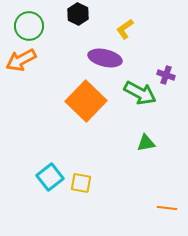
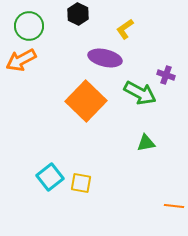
orange line: moved 7 px right, 2 px up
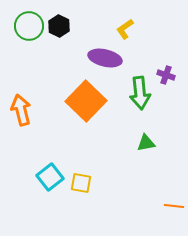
black hexagon: moved 19 px left, 12 px down
orange arrow: moved 50 px down; rotated 104 degrees clockwise
green arrow: rotated 56 degrees clockwise
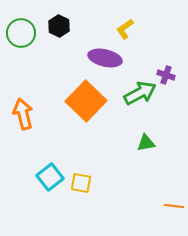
green circle: moved 8 px left, 7 px down
green arrow: rotated 112 degrees counterclockwise
orange arrow: moved 2 px right, 4 px down
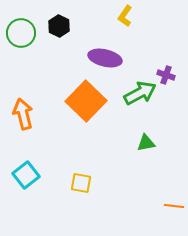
yellow L-shape: moved 13 px up; rotated 20 degrees counterclockwise
cyan square: moved 24 px left, 2 px up
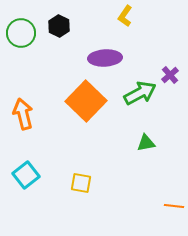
purple ellipse: rotated 16 degrees counterclockwise
purple cross: moved 4 px right; rotated 30 degrees clockwise
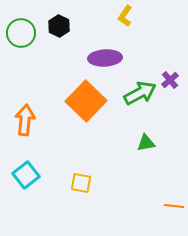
purple cross: moved 5 px down
orange arrow: moved 2 px right, 6 px down; rotated 20 degrees clockwise
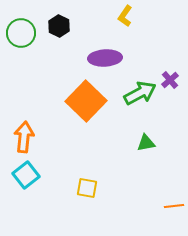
orange arrow: moved 1 px left, 17 px down
yellow square: moved 6 px right, 5 px down
orange line: rotated 12 degrees counterclockwise
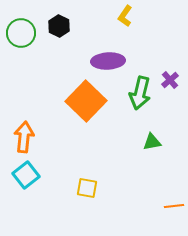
purple ellipse: moved 3 px right, 3 px down
green arrow: rotated 132 degrees clockwise
green triangle: moved 6 px right, 1 px up
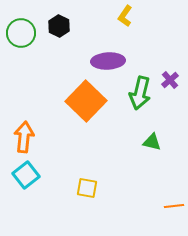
green triangle: rotated 24 degrees clockwise
